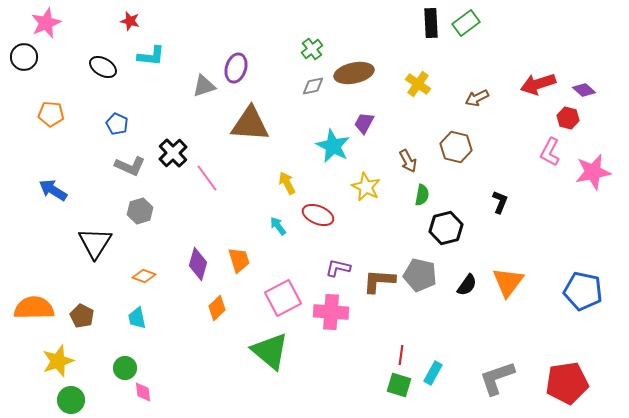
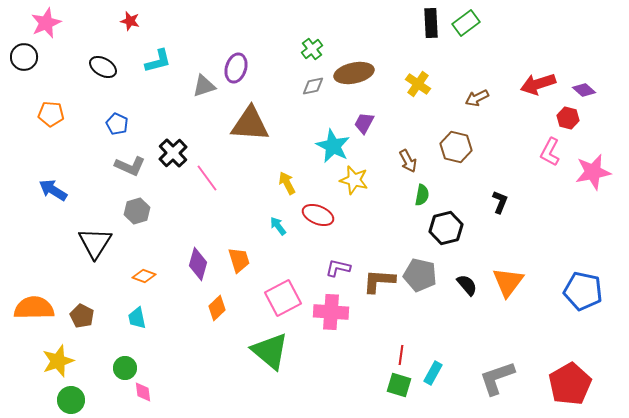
cyan L-shape at (151, 56): moved 7 px right, 5 px down; rotated 20 degrees counterclockwise
yellow star at (366, 187): moved 12 px left, 7 px up; rotated 12 degrees counterclockwise
gray hexagon at (140, 211): moved 3 px left
black semicircle at (467, 285): rotated 75 degrees counterclockwise
red pentagon at (567, 383): moved 3 px right, 1 px down; rotated 21 degrees counterclockwise
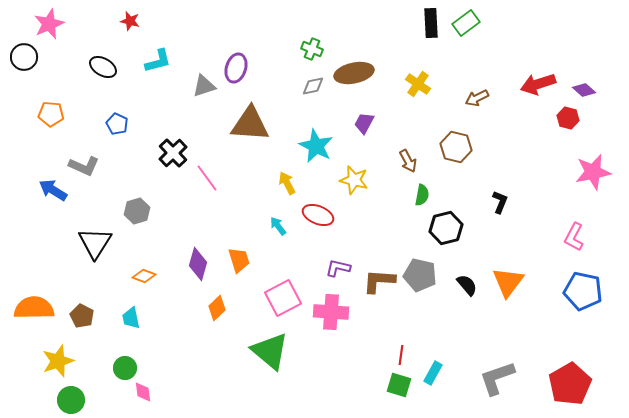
pink star at (46, 23): moved 3 px right, 1 px down
green cross at (312, 49): rotated 30 degrees counterclockwise
cyan star at (333, 146): moved 17 px left
pink L-shape at (550, 152): moved 24 px right, 85 px down
gray L-shape at (130, 166): moved 46 px left
cyan trapezoid at (137, 318): moved 6 px left
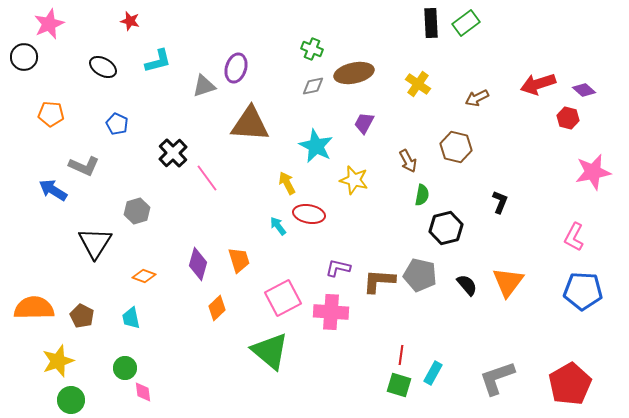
red ellipse at (318, 215): moved 9 px left, 1 px up; rotated 12 degrees counterclockwise
blue pentagon at (583, 291): rotated 9 degrees counterclockwise
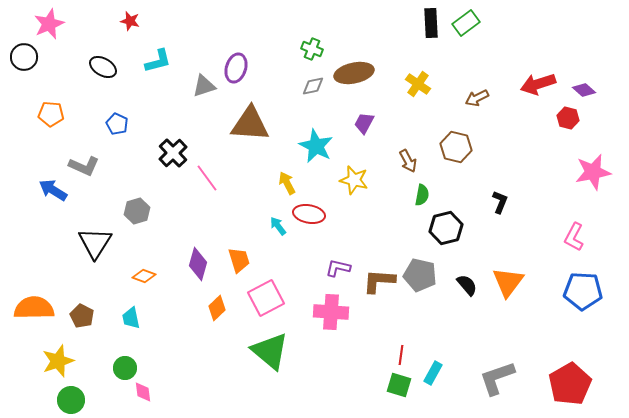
pink square at (283, 298): moved 17 px left
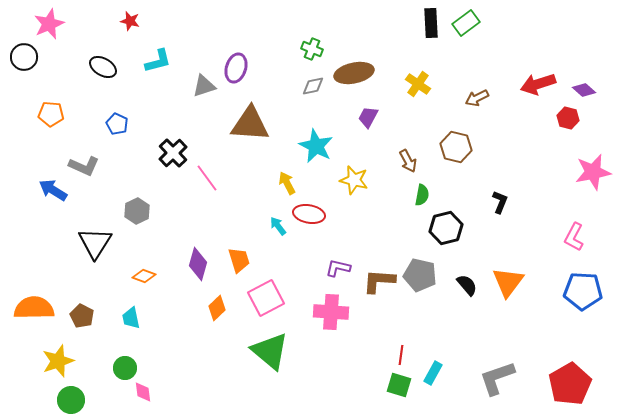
purple trapezoid at (364, 123): moved 4 px right, 6 px up
gray hexagon at (137, 211): rotated 10 degrees counterclockwise
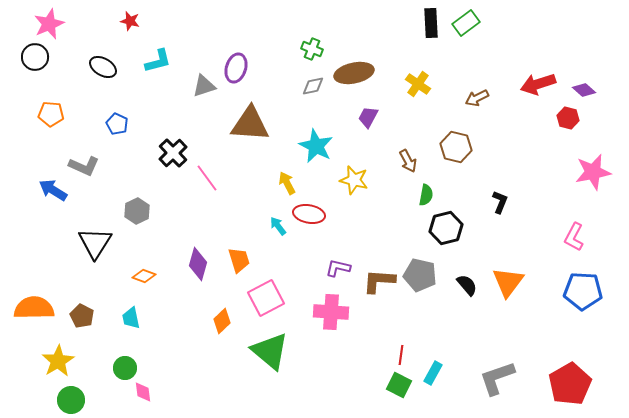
black circle at (24, 57): moved 11 px right
green semicircle at (422, 195): moved 4 px right
orange diamond at (217, 308): moved 5 px right, 13 px down
yellow star at (58, 361): rotated 12 degrees counterclockwise
green square at (399, 385): rotated 10 degrees clockwise
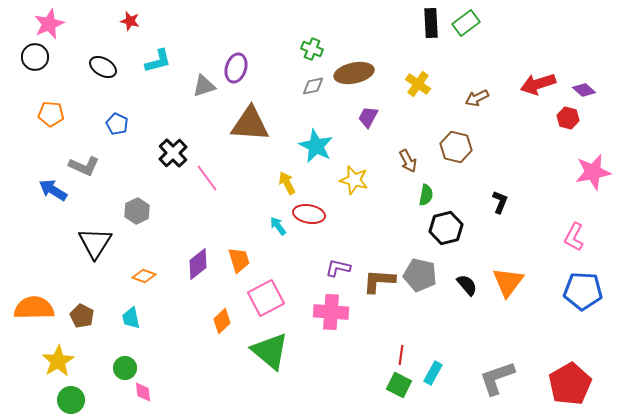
purple diamond at (198, 264): rotated 36 degrees clockwise
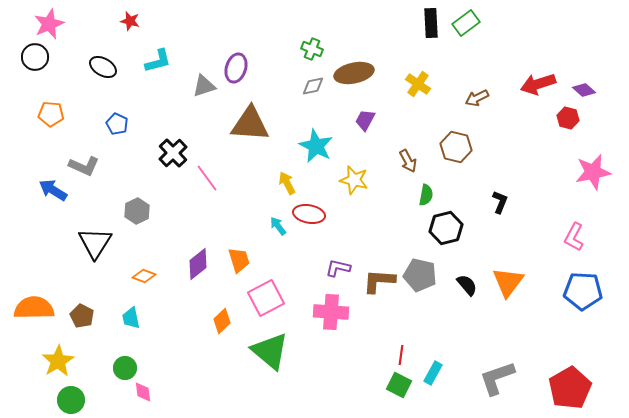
purple trapezoid at (368, 117): moved 3 px left, 3 px down
red pentagon at (570, 384): moved 4 px down
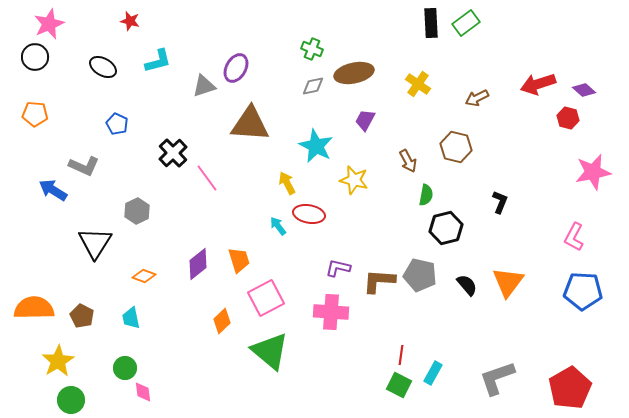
purple ellipse at (236, 68): rotated 12 degrees clockwise
orange pentagon at (51, 114): moved 16 px left
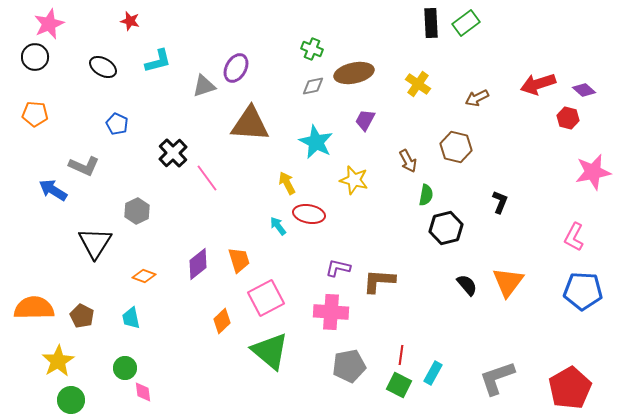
cyan star at (316, 146): moved 4 px up
gray pentagon at (420, 275): moved 71 px left, 91 px down; rotated 24 degrees counterclockwise
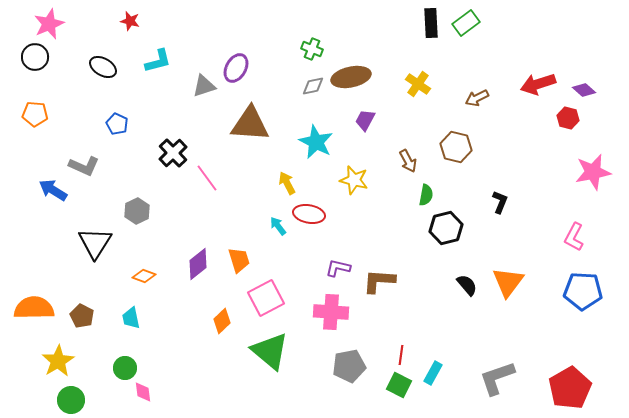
brown ellipse at (354, 73): moved 3 px left, 4 px down
